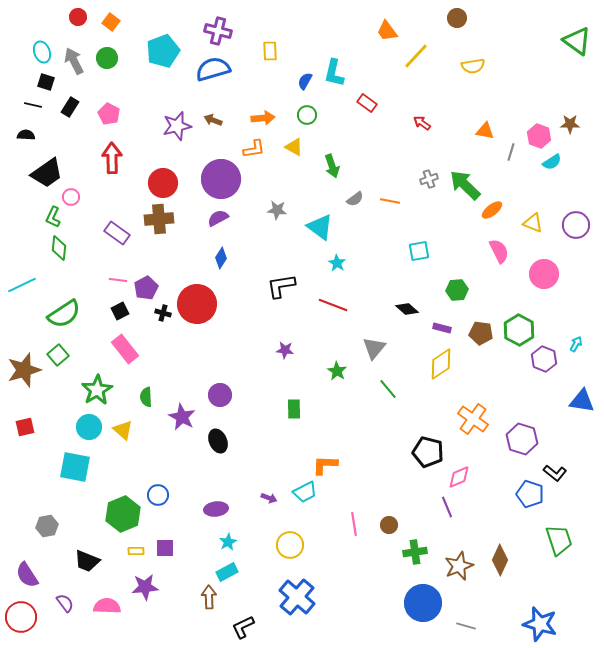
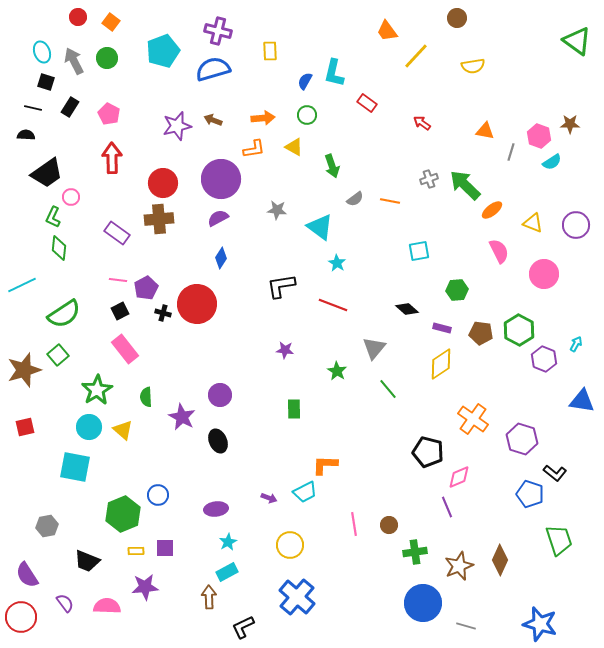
black line at (33, 105): moved 3 px down
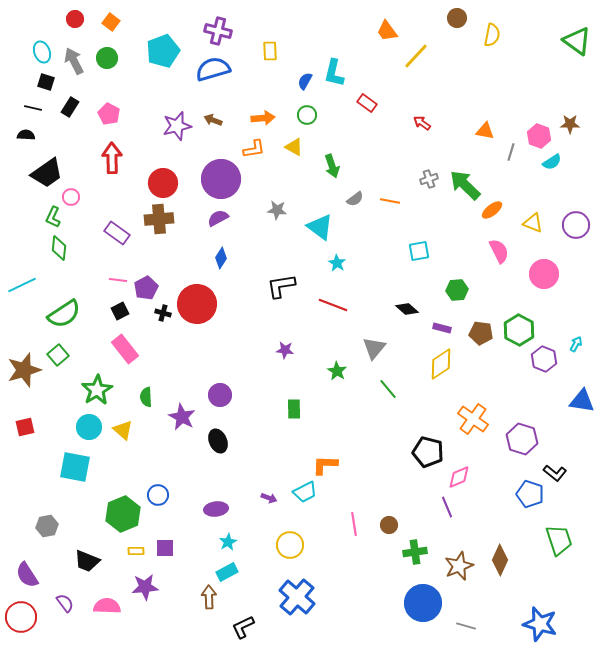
red circle at (78, 17): moved 3 px left, 2 px down
yellow semicircle at (473, 66): moved 19 px right, 31 px up; rotated 70 degrees counterclockwise
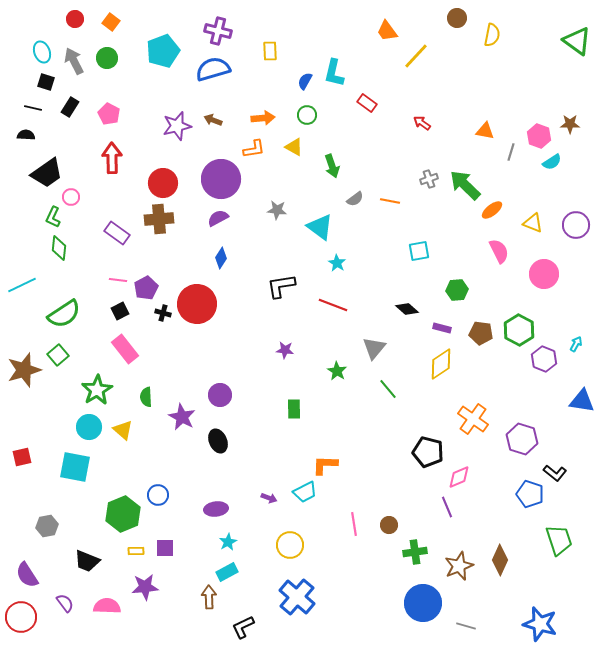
red square at (25, 427): moved 3 px left, 30 px down
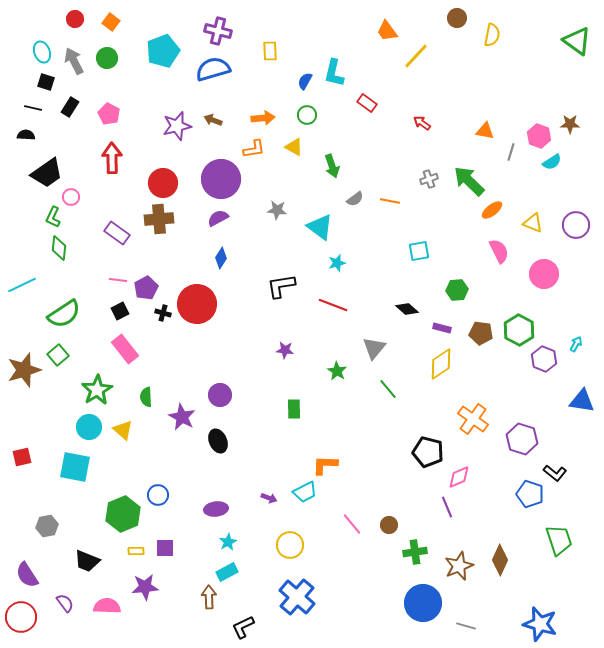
green arrow at (465, 185): moved 4 px right, 4 px up
cyan star at (337, 263): rotated 24 degrees clockwise
pink line at (354, 524): moved 2 px left; rotated 30 degrees counterclockwise
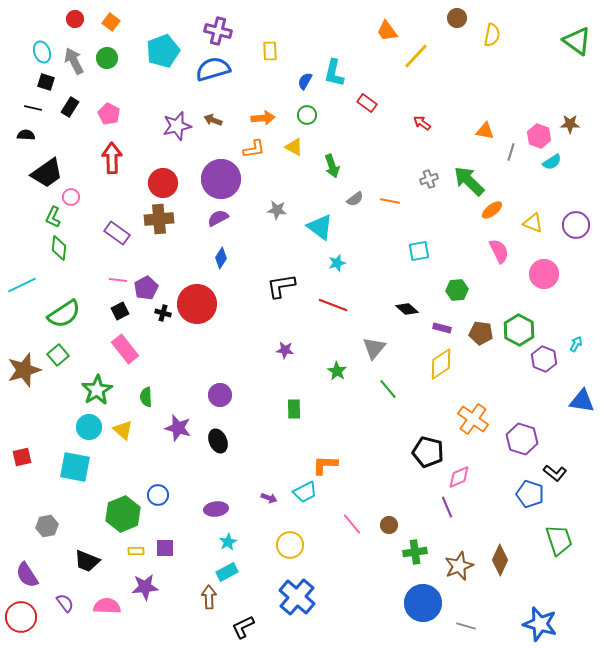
purple star at (182, 417): moved 4 px left, 11 px down; rotated 12 degrees counterclockwise
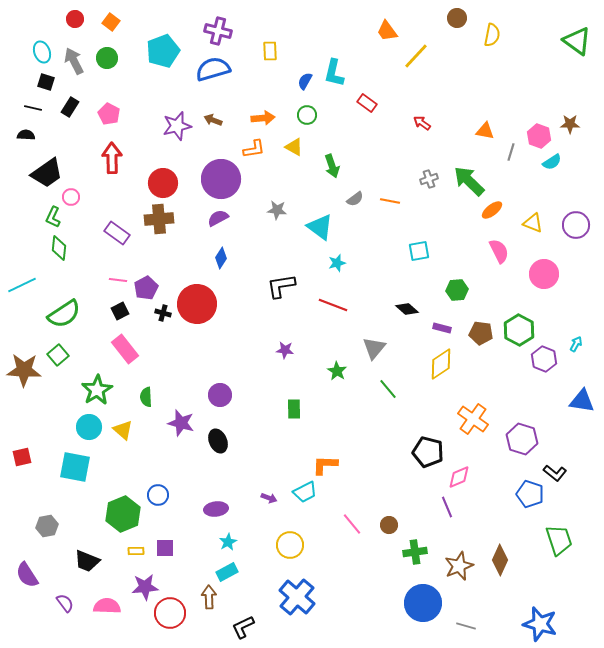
brown star at (24, 370): rotated 20 degrees clockwise
purple star at (178, 428): moved 3 px right, 5 px up
red circle at (21, 617): moved 149 px right, 4 px up
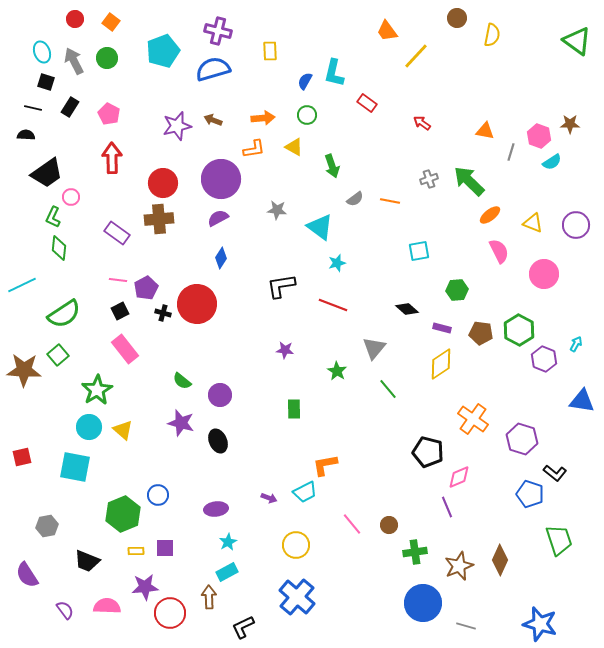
orange ellipse at (492, 210): moved 2 px left, 5 px down
green semicircle at (146, 397): moved 36 px right, 16 px up; rotated 48 degrees counterclockwise
orange L-shape at (325, 465): rotated 12 degrees counterclockwise
yellow circle at (290, 545): moved 6 px right
purple semicircle at (65, 603): moved 7 px down
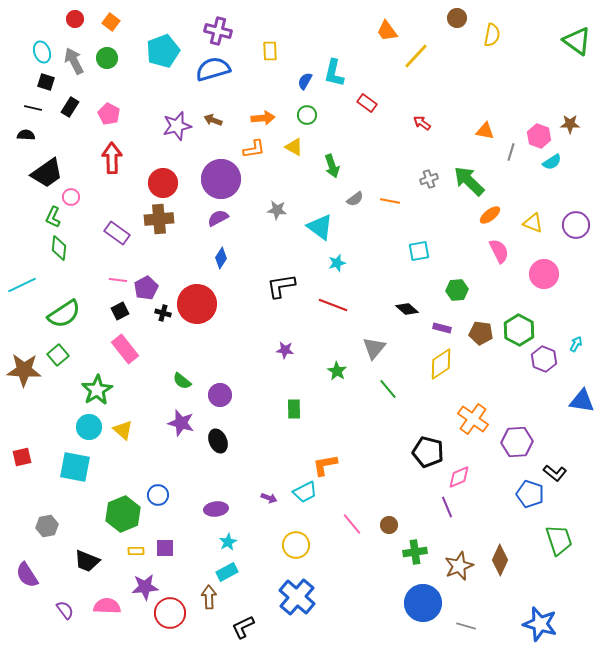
purple hexagon at (522, 439): moved 5 px left, 3 px down; rotated 20 degrees counterclockwise
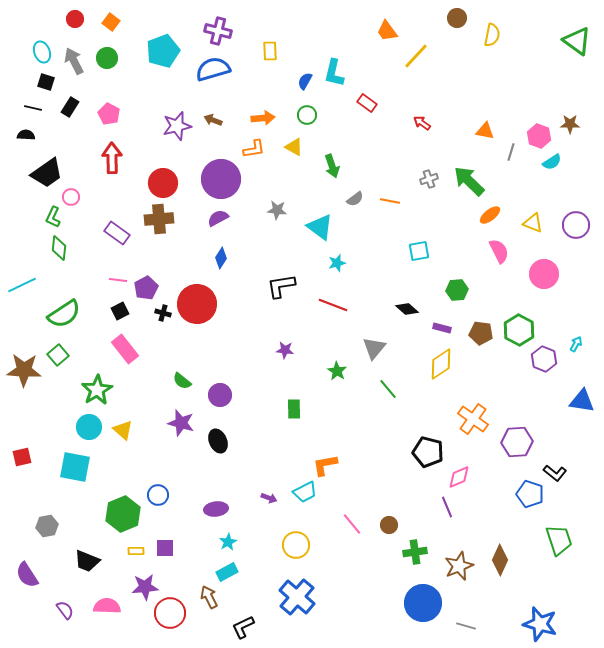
brown arrow at (209, 597): rotated 25 degrees counterclockwise
